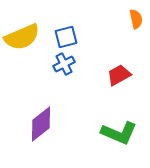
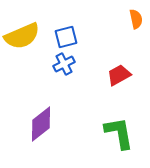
yellow semicircle: moved 1 px up
green L-shape: rotated 123 degrees counterclockwise
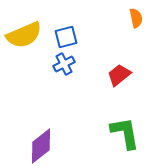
orange semicircle: moved 1 px up
yellow semicircle: moved 2 px right, 1 px up
red trapezoid: rotated 10 degrees counterclockwise
purple diamond: moved 22 px down
green L-shape: moved 6 px right
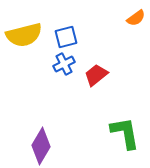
orange semicircle: rotated 66 degrees clockwise
yellow semicircle: rotated 9 degrees clockwise
red trapezoid: moved 23 px left
purple diamond: rotated 21 degrees counterclockwise
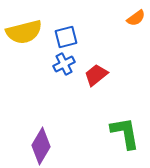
yellow semicircle: moved 3 px up
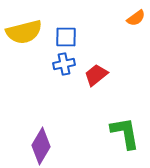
blue square: rotated 15 degrees clockwise
blue cross: rotated 15 degrees clockwise
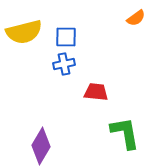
red trapezoid: moved 17 px down; rotated 45 degrees clockwise
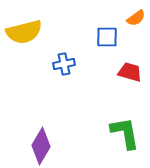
blue square: moved 41 px right
red trapezoid: moved 34 px right, 20 px up; rotated 10 degrees clockwise
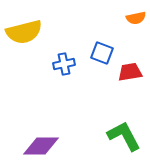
orange semicircle: rotated 24 degrees clockwise
blue square: moved 5 px left, 16 px down; rotated 20 degrees clockwise
red trapezoid: rotated 25 degrees counterclockwise
green L-shape: moved 1 px left, 3 px down; rotated 18 degrees counterclockwise
purple diamond: rotated 60 degrees clockwise
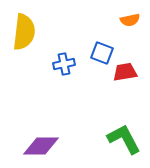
orange semicircle: moved 6 px left, 2 px down
yellow semicircle: rotated 69 degrees counterclockwise
red trapezoid: moved 5 px left
green L-shape: moved 3 px down
